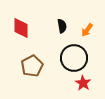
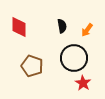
red diamond: moved 2 px left, 1 px up
brown pentagon: rotated 25 degrees counterclockwise
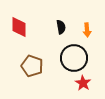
black semicircle: moved 1 px left, 1 px down
orange arrow: rotated 40 degrees counterclockwise
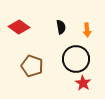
red diamond: rotated 55 degrees counterclockwise
black circle: moved 2 px right, 1 px down
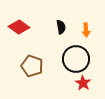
orange arrow: moved 1 px left
